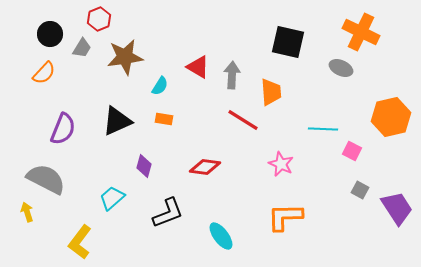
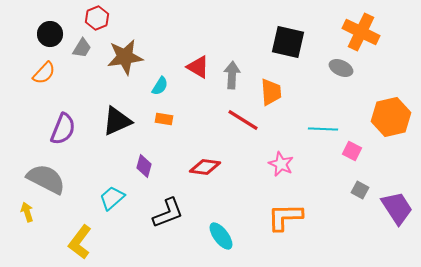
red hexagon: moved 2 px left, 1 px up
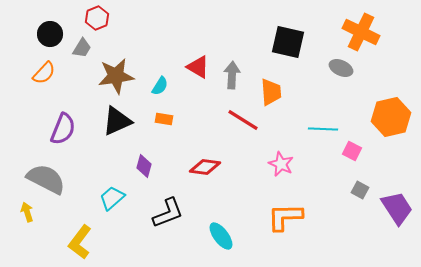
brown star: moved 9 px left, 19 px down
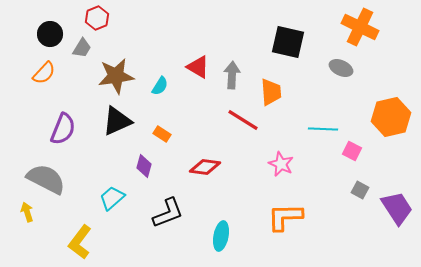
orange cross: moved 1 px left, 5 px up
orange rectangle: moved 2 px left, 15 px down; rotated 24 degrees clockwise
cyan ellipse: rotated 48 degrees clockwise
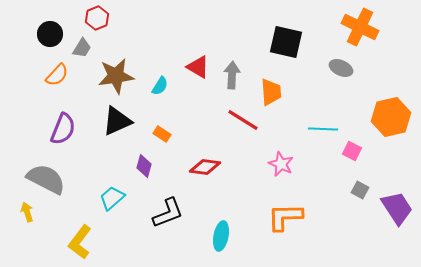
black square: moved 2 px left
orange semicircle: moved 13 px right, 2 px down
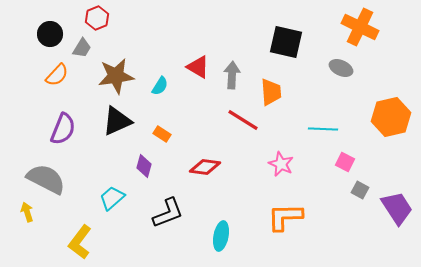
pink square: moved 7 px left, 11 px down
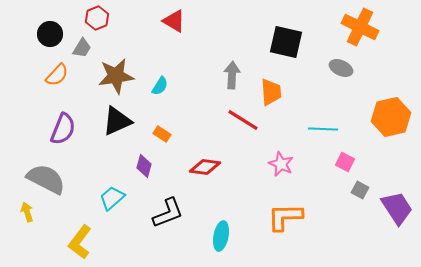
red triangle: moved 24 px left, 46 px up
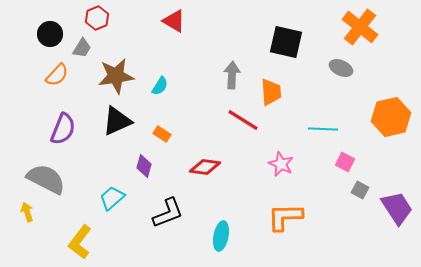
orange cross: rotated 12 degrees clockwise
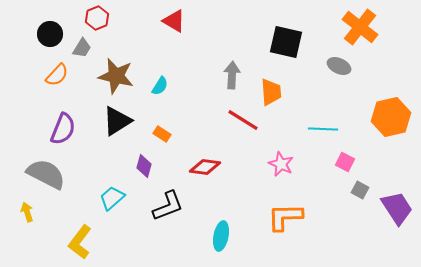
gray ellipse: moved 2 px left, 2 px up
brown star: rotated 21 degrees clockwise
black triangle: rotated 8 degrees counterclockwise
gray semicircle: moved 5 px up
black L-shape: moved 7 px up
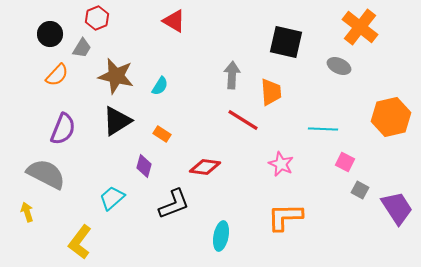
black L-shape: moved 6 px right, 2 px up
